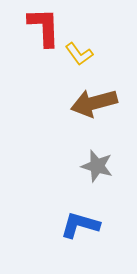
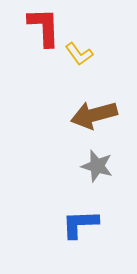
brown arrow: moved 12 px down
blue L-shape: moved 1 px up; rotated 18 degrees counterclockwise
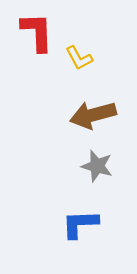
red L-shape: moved 7 px left, 5 px down
yellow L-shape: moved 4 px down; rotated 8 degrees clockwise
brown arrow: moved 1 px left
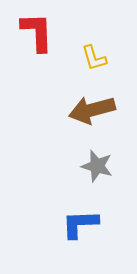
yellow L-shape: moved 15 px right; rotated 12 degrees clockwise
brown arrow: moved 1 px left, 5 px up
